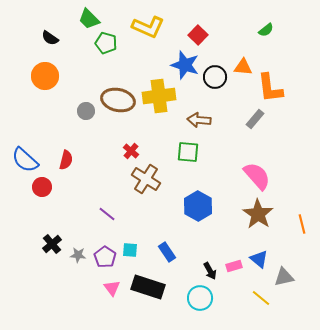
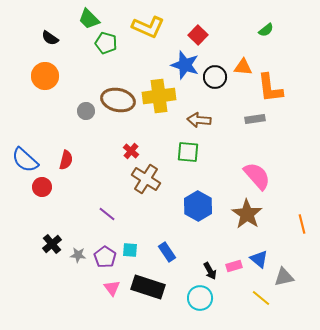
gray rectangle: rotated 42 degrees clockwise
brown star: moved 11 px left
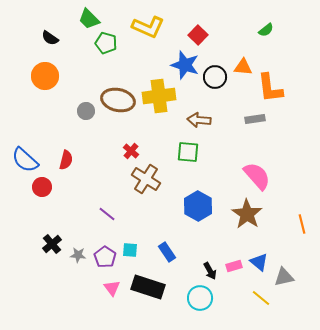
blue triangle: moved 3 px down
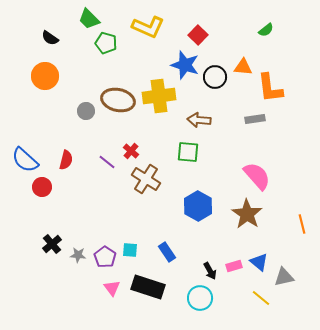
purple line: moved 52 px up
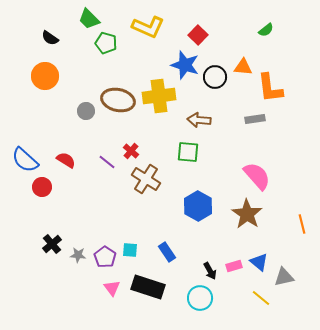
red semicircle: rotated 72 degrees counterclockwise
